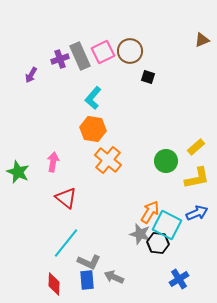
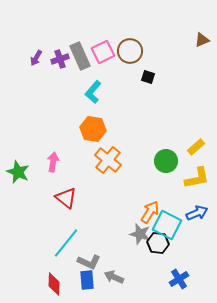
purple arrow: moved 5 px right, 17 px up
cyan L-shape: moved 6 px up
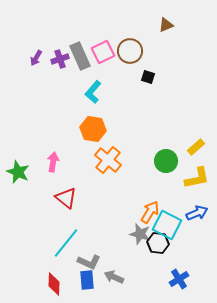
brown triangle: moved 36 px left, 15 px up
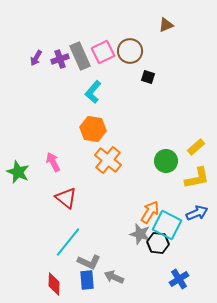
pink arrow: rotated 36 degrees counterclockwise
cyan line: moved 2 px right, 1 px up
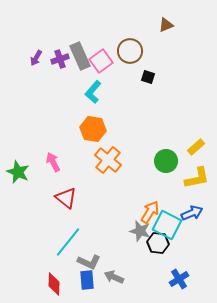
pink square: moved 2 px left, 9 px down; rotated 10 degrees counterclockwise
blue arrow: moved 5 px left
gray star: moved 3 px up
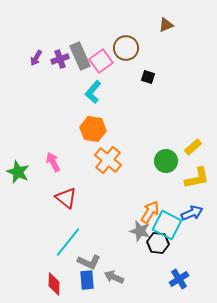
brown circle: moved 4 px left, 3 px up
yellow rectangle: moved 3 px left
